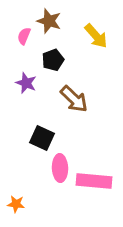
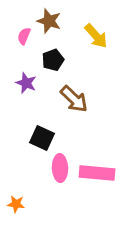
pink rectangle: moved 3 px right, 8 px up
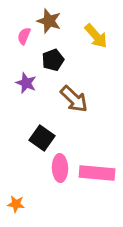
black square: rotated 10 degrees clockwise
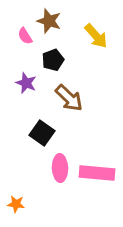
pink semicircle: moved 1 px right; rotated 54 degrees counterclockwise
brown arrow: moved 5 px left, 1 px up
black square: moved 5 px up
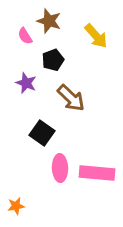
brown arrow: moved 2 px right
orange star: moved 2 px down; rotated 18 degrees counterclockwise
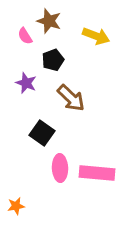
yellow arrow: rotated 28 degrees counterclockwise
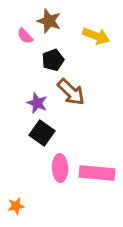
pink semicircle: rotated 12 degrees counterclockwise
purple star: moved 11 px right, 20 px down
brown arrow: moved 6 px up
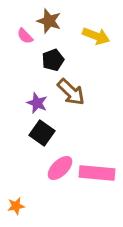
pink ellipse: rotated 48 degrees clockwise
